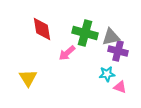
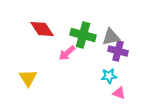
red diamond: rotated 25 degrees counterclockwise
green cross: moved 2 px left, 2 px down
cyan star: moved 2 px right, 2 px down
pink triangle: moved 1 px left, 6 px down
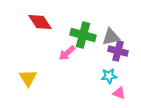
red diamond: moved 2 px left, 7 px up
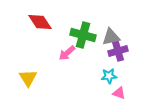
purple cross: rotated 30 degrees counterclockwise
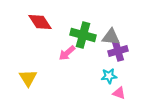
gray triangle: rotated 18 degrees clockwise
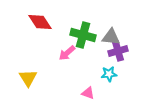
cyan star: moved 2 px up
pink triangle: moved 31 px left
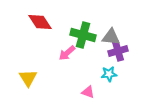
pink triangle: moved 1 px up
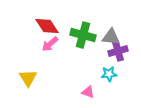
red diamond: moved 7 px right, 4 px down
pink arrow: moved 17 px left, 9 px up
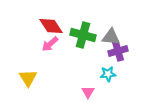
red diamond: moved 4 px right
cyan star: moved 1 px left
pink triangle: rotated 40 degrees clockwise
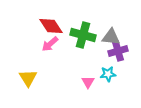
pink triangle: moved 10 px up
